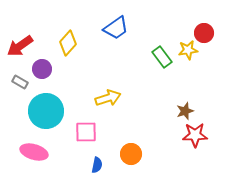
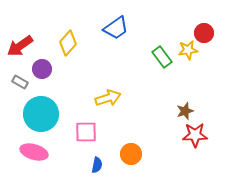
cyan circle: moved 5 px left, 3 px down
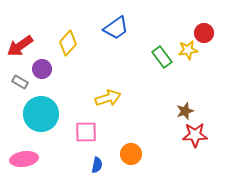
pink ellipse: moved 10 px left, 7 px down; rotated 24 degrees counterclockwise
